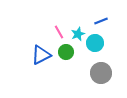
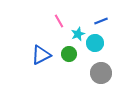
pink line: moved 11 px up
green circle: moved 3 px right, 2 px down
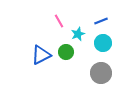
cyan circle: moved 8 px right
green circle: moved 3 px left, 2 px up
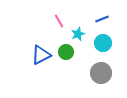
blue line: moved 1 px right, 2 px up
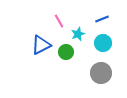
blue triangle: moved 10 px up
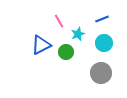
cyan circle: moved 1 px right
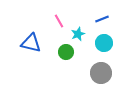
blue triangle: moved 10 px left, 2 px up; rotated 40 degrees clockwise
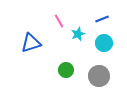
blue triangle: rotated 30 degrees counterclockwise
green circle: moved 18 px down
gray circle: moved 2 px left, 3 px down
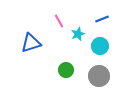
cyan circle: moved 4 px left, 3 px down
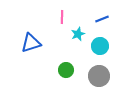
pink line: moved 3 px right, 4 px up; rotated 32 degrees clockwise
